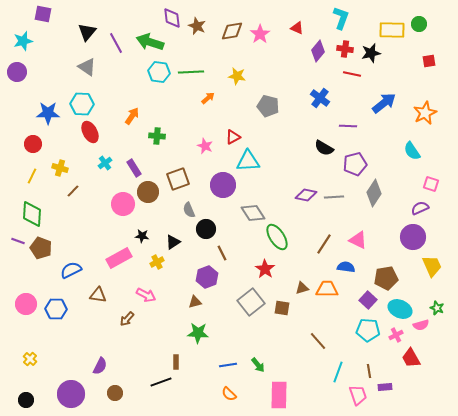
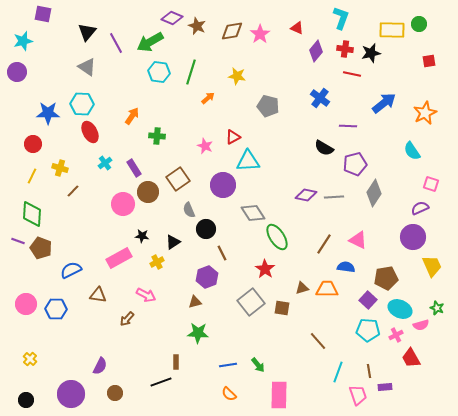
purple diamond at (172, 18): rotated 60 degrees counterclockwise
green arrow at (150, 42): rotated 48 degrees counterclockwise
purple diamond at (318, 51): moved 2 px left
green line at (191, 72): rotated 70 degrees counterclockwise
brown square at (178, 179): rotated 15 degrees counterclockwise
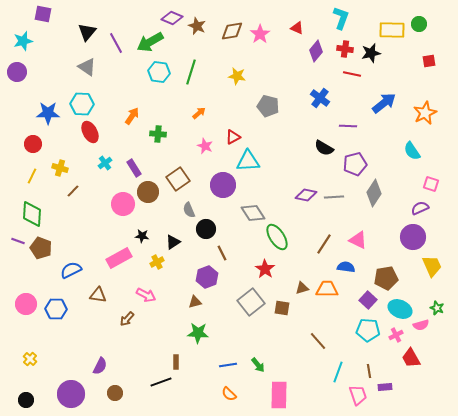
orange arrow at (208, 98): moved 9 px left, 15 px down
green cross at (157, 136): moved 1 px right, 2 px up
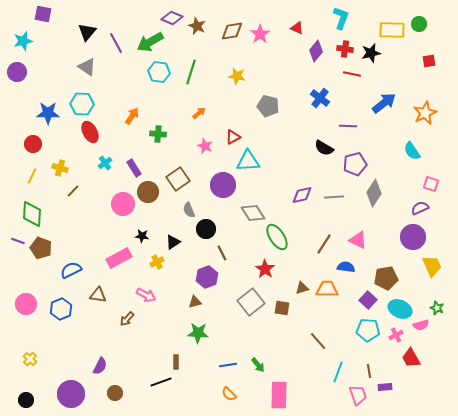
purple diamond at (306, 195): moved 4 px left; rotated 25 degrees counterclockwise
blue hexagon at (56, 309): moved 5 px right; rotated 25 degrees counterclockwise
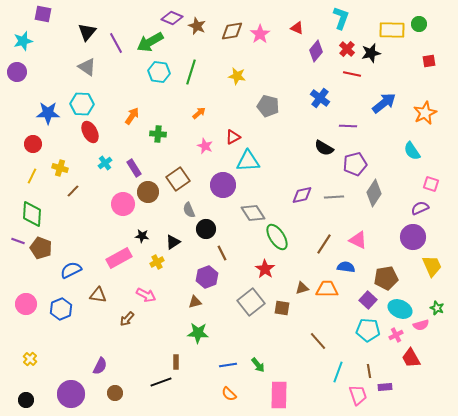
red cross at (345, 49): moved 2 px right; rotated 35 degrees clockwise
